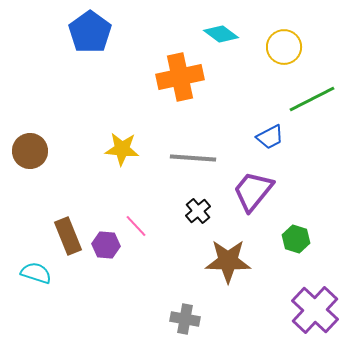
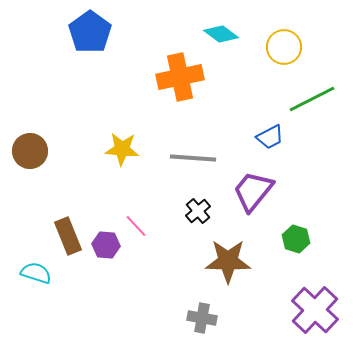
gray cross: moved 17 px right, 1 px up
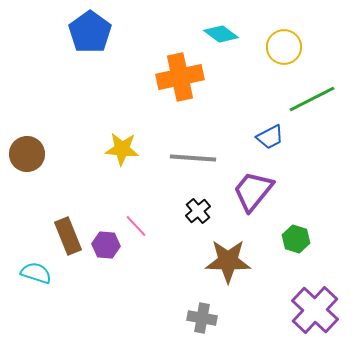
brown circle: moved 3 px left, 3 px down
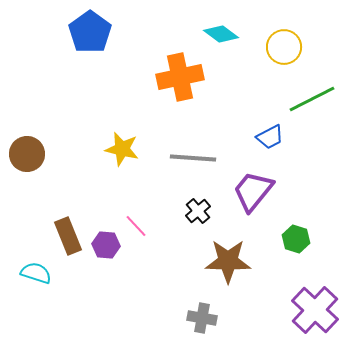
yellow star: rotated 8 degrees clockwise
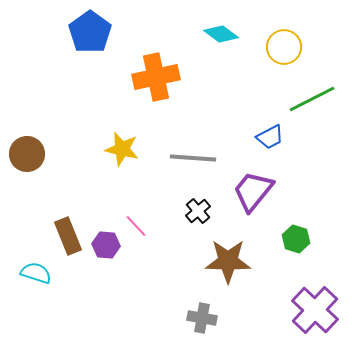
orange cross: moved 24 px left
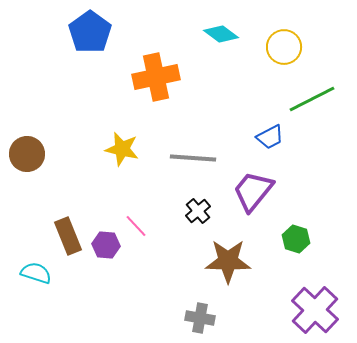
gray cross: moved 2 px left
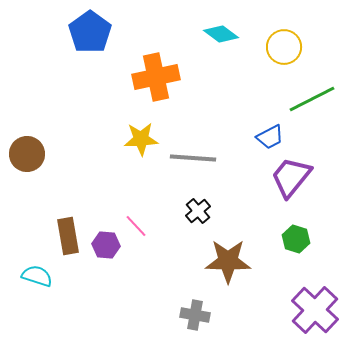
yellow star: moved 19 px right, 10 px up; rotated 16 degrees counterclockwise
purple trapezoid: moved 38 px right, 14 px up
brown rectangle: rotated 12 degrees clockwise
cyan semicircle: moved 1 px right, 3 px down
gray cross: moved 5 px left, 3 px up
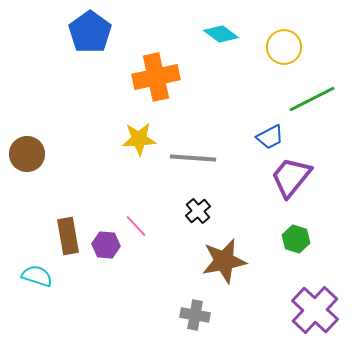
yellow star: moved 2 px left
brown star: moved 4 px left; rotated 12 degrees counterclockwise
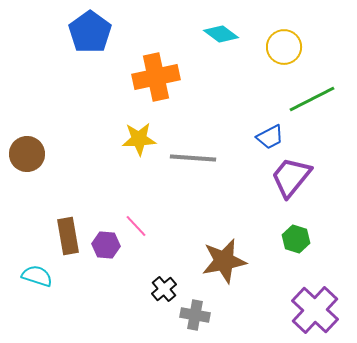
black cross: moved 34 px left, 78 px down
